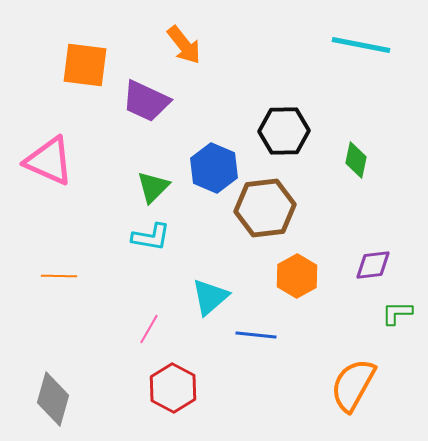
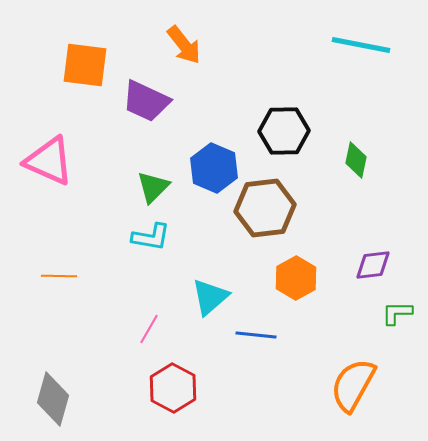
orange hexagon: moved 1 px left, 2 px down
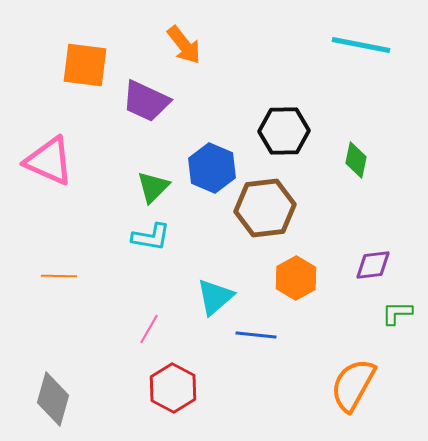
blue hexagon: moved 2 px left
cyan triangle: moved 5 px right
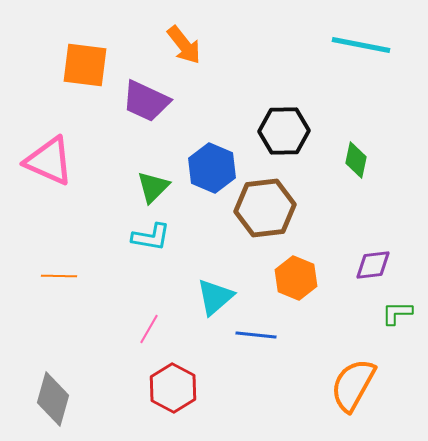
orange hexagon: rotated 9 degrees counterclockwise
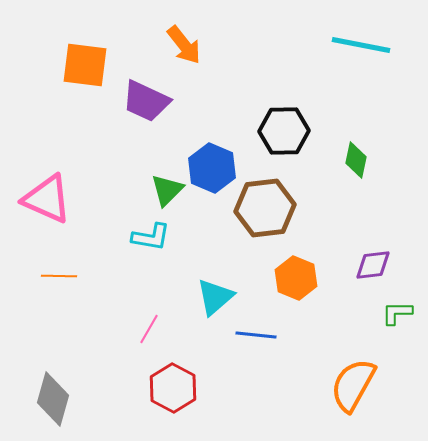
pink triangle: moved 2 px left, 38 px down
green triangle: moved 14 px right, 3 px down
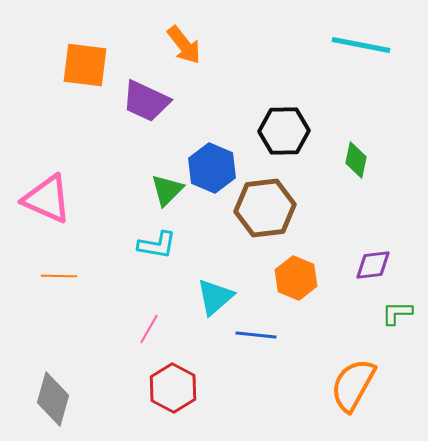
cyan L-shape: moved 6 px right, 8 px down
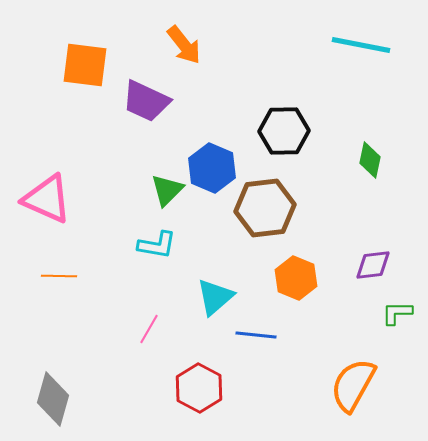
green diamond: moved 14 px right
red hexagon: moved 26 px right
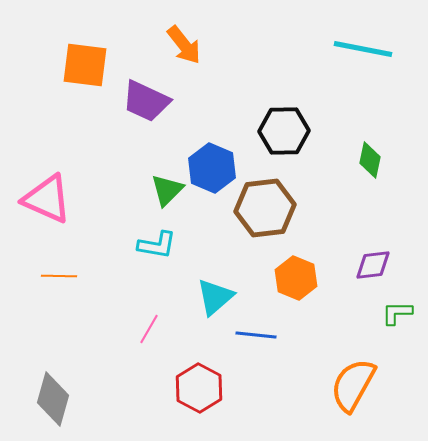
cyan line: moved 2 px right, 4 px down
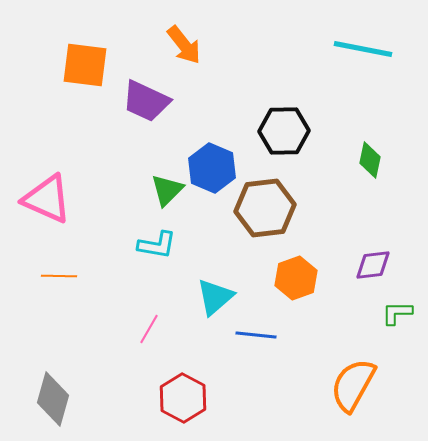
orange hexagon: rotated 18 degrees clockwise
red hexagon: moved 16 px left, 10 px down
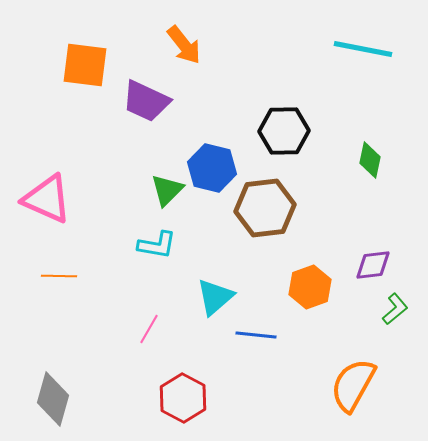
blue hexagon: rotated 9 degrees counterclockwise
orange hexagon: moved 14 px right, 9 px down
green L-shape: moved 2 px left, 4 px up; rotated 140 degrees clockwise
